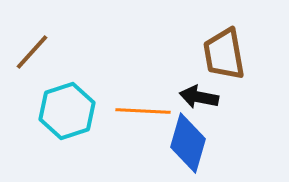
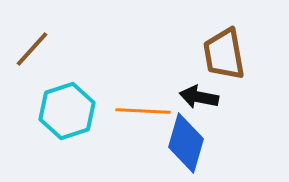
brown line: moved 3 px up
blue diamond: moved 2 px left
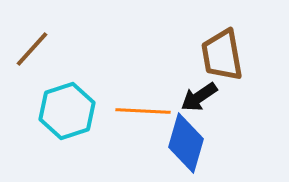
brown trapezoid: moved 2 px left, 1 px down
black arrow: rotated 45 degrees counterclockwise
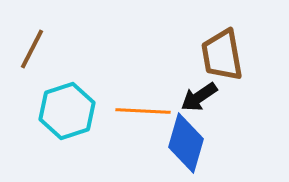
brown line: rotated 15 degrees counterclockwise
